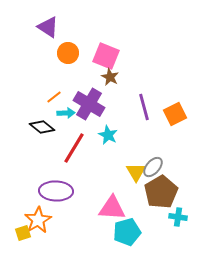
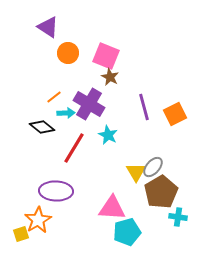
yellow square: moved 2 px left, 1 px down
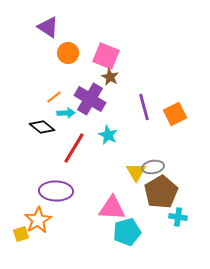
purple cross: moved 1 px right, 5 px up
gray ellipse: rotated 40 degrees clockwise
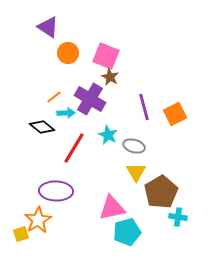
gray ellipse: moved 19 px left, 21 px up; rotated 25 degrees clockwise
pink triangle: rotated 16 degrees counterclockwise
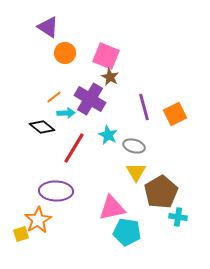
orange circle: moved 3 px left
cyan pentagon: rotated 24 degrees clockwise
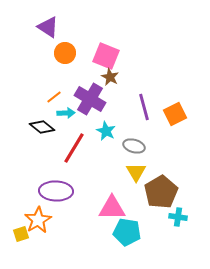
cyan star: moved 2 px left, 4 px up
pink triangle: rotated 12 degrees clockwise
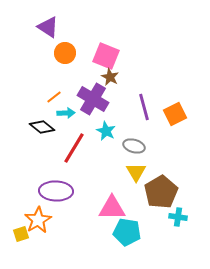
purple cross: moved 3 px right
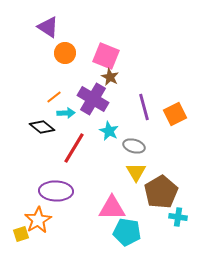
cyan star: moved 3 px right
